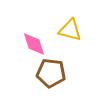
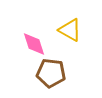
yellow triangle: rotated 15 degrees clockwise
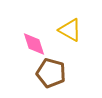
brown pentagon: rotated 8 degrees clockwise
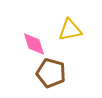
yellow triangle: rotated 40 degrees counterclockwise
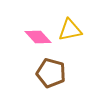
pink diamond: moved 4 px right, 7 px up; rotated 24 degrees counterclockwise
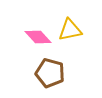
brown pentagon: moved 1 px left
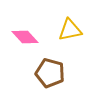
pink diamond: moved 13 px left
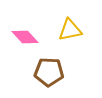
brown pentagon: moved 1 px left, 1 px up; rotated 12 degrees counterclockwise
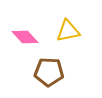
yellow triangle: moved 2 px left, 1 px down
